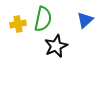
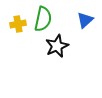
black star: moved 1 px right
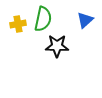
black star: rotated 25 degrees clockwise
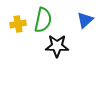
green semicircle: moved 1 px down
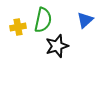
yellow cross: moved 3 px down
black star: rotated 20 degrees counterclockwise
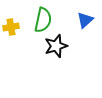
yellow cross: moved 7 px left
black star: moved 1 px left
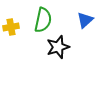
black star: moved 2 px right, 1 px down
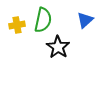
yellow cross: moved 6 px right, 2 px up
black star: rotated 20 degrees counterclockwise
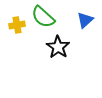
green semicircle: moved 3 px up; rotated 120 degrees clockwise
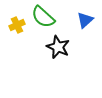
yellow cross: rotated 14 degrees counterclockwise
black star: rotated 10 degrees counterclockwise
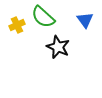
blue triangle: rotated 24 degrees counterclockwise
